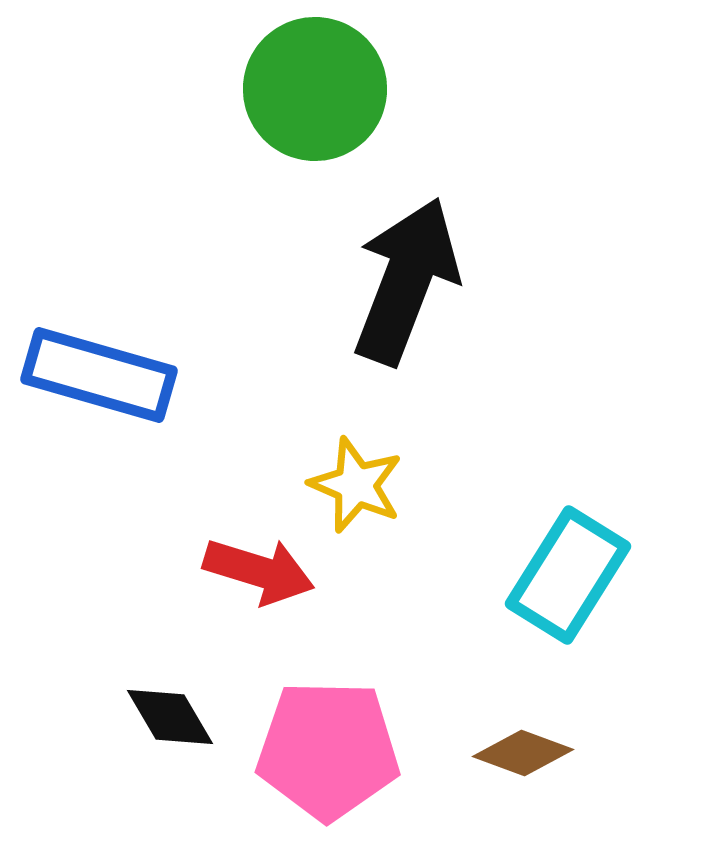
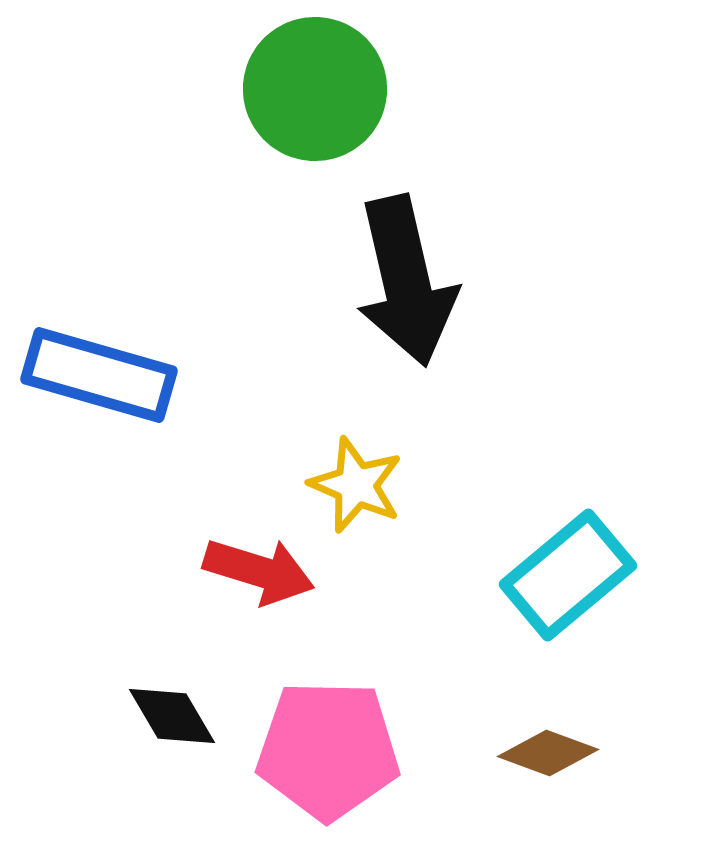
black arrow: rotated 146 degrees clockwise
cyan rectangle: rotated 18 degrees clockwise
black diamond: moved 2 px right, 1 px up
brown diamond: moved 25 px right
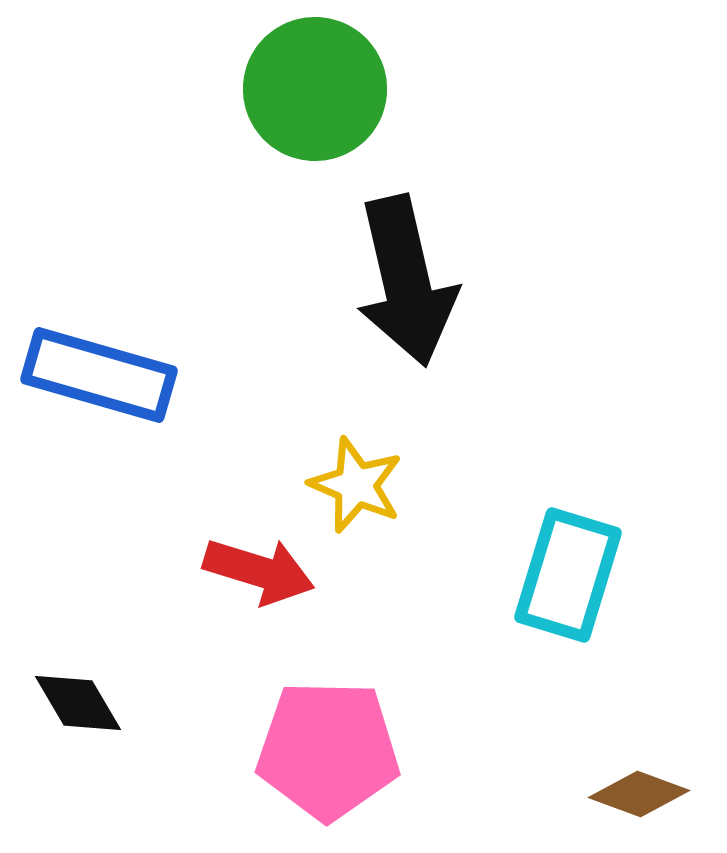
cyan rectangle: rotated 33 degrees counterclockwise
black diamond: moved 94 px left, 13 px up
brown diamond: moved 91 px right, 41 px down
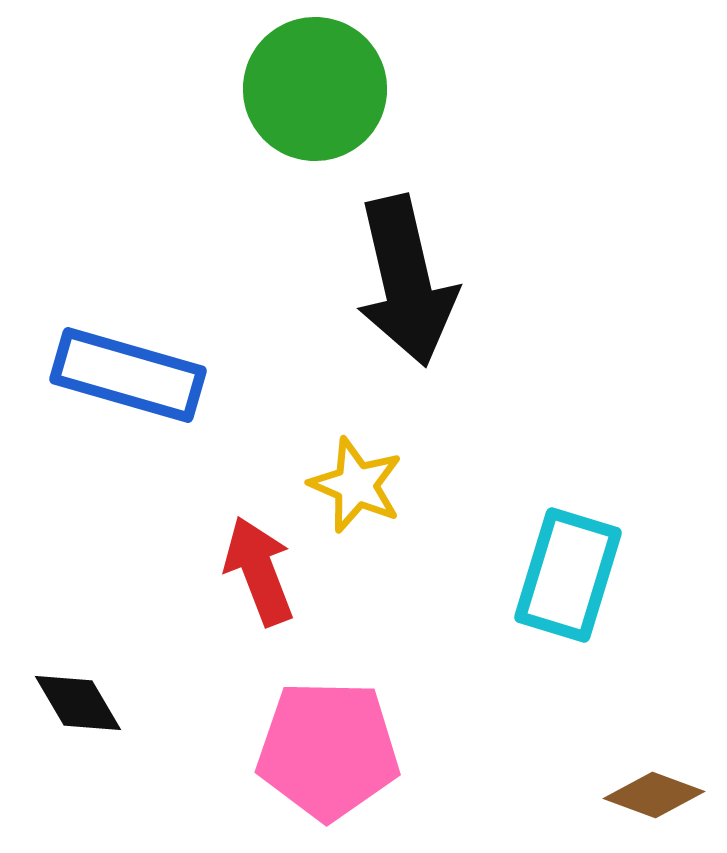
blue rectangle: moved 29 px right
red arrow: rotated 128 degrees counterclockwise
brown diamond: moved 15 px right, 1 px down
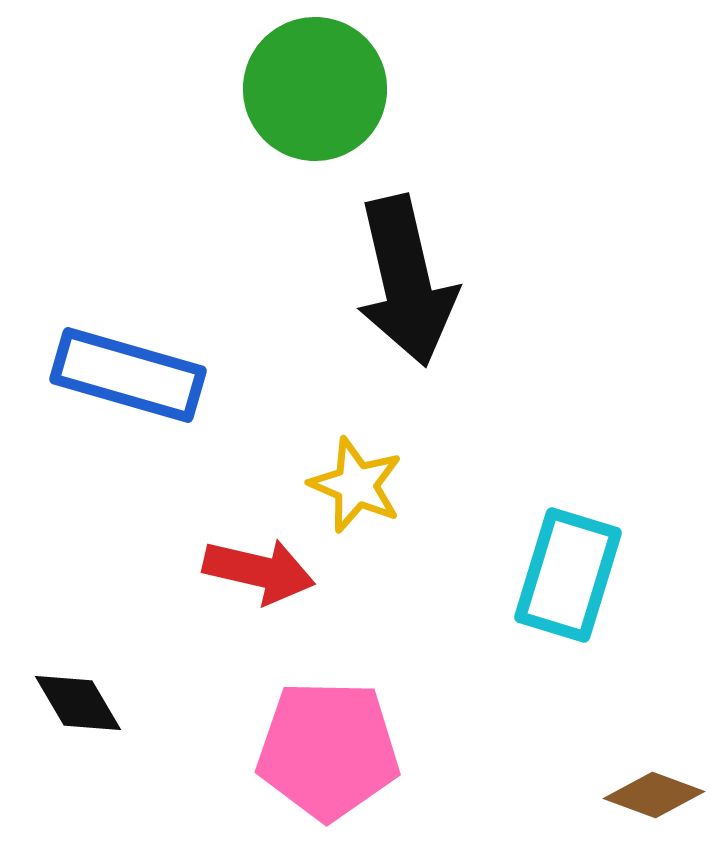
red arrow: rotated 124 degrees clockwise
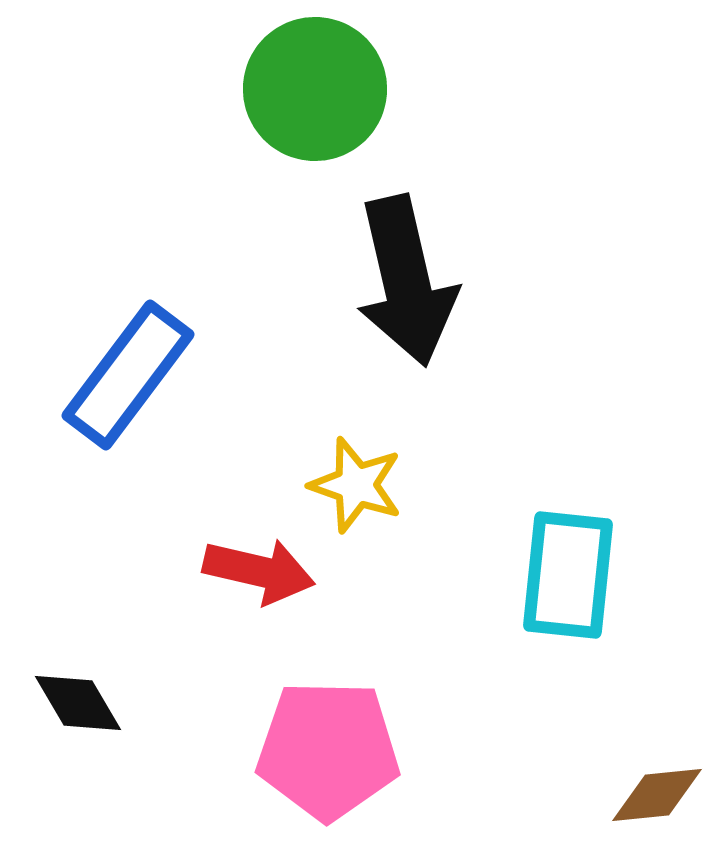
blue rectangle: rotated 69 degrees counterclockwise
yellow star: rotated 4 degrees counterclockwise
cyan rectangle: rotated 11 degrees counterclockwise
brown diamond: moved 3 px right; rotated 26 degrees counterclockwise
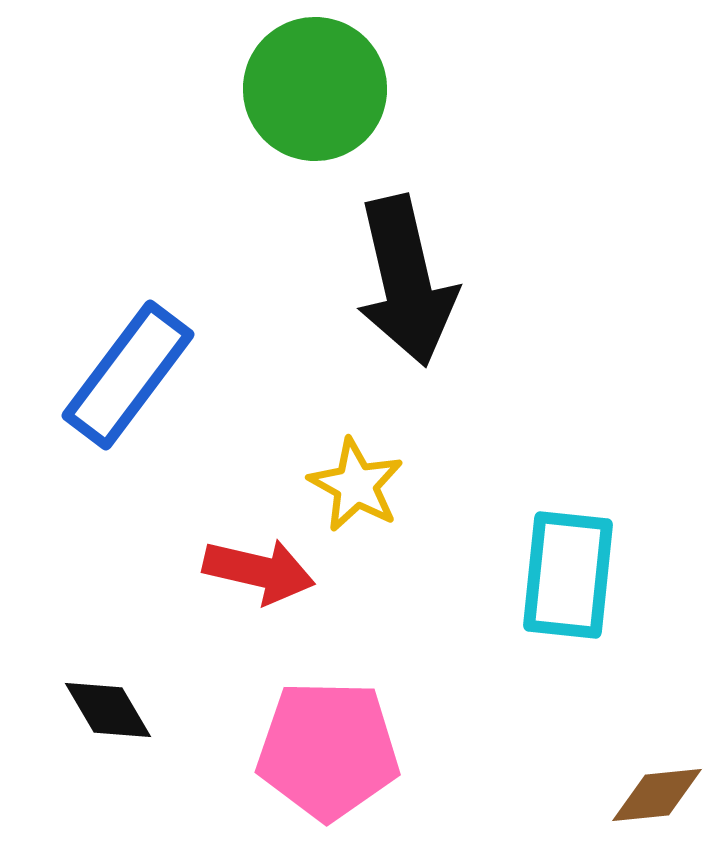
yellow star: rotated 10 degrees clockwise
black diamond: moved 30 px right, 7 px down
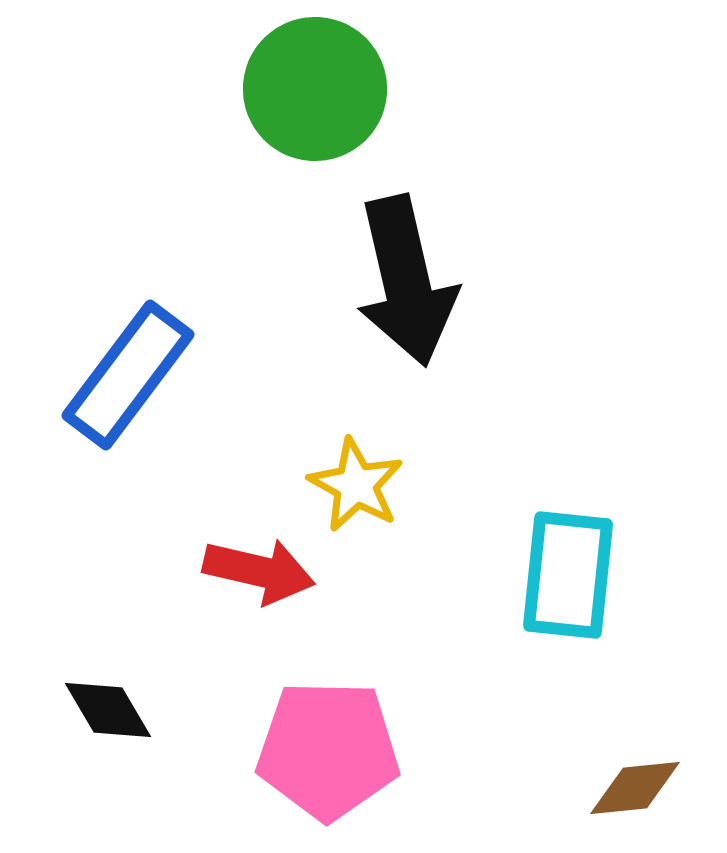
brown diamond: moved 22 px left, 7 px up
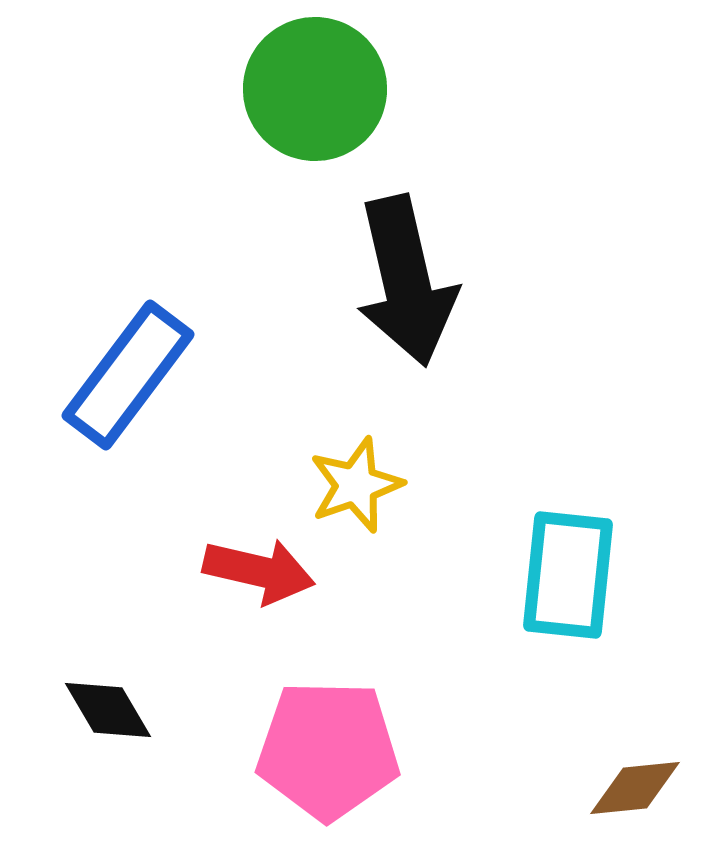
yellow star: rotated 24 degrees clockwise
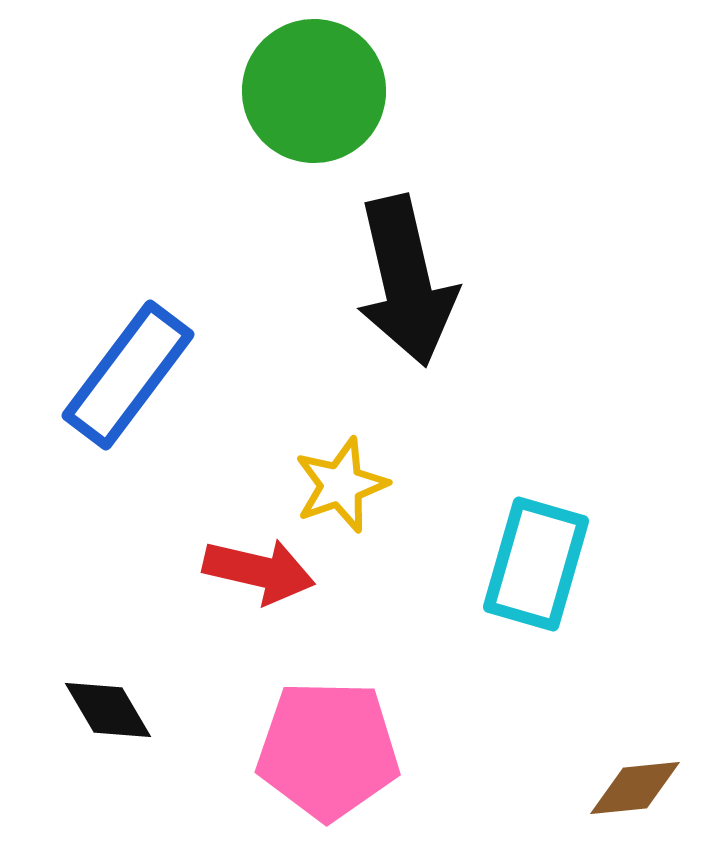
green circle: moved 1 px left, 2 px down
yellow star: moved 15 px left
cyan rectangle: moved 32 px left, 11 px up; rotated 10 degrees clockwise
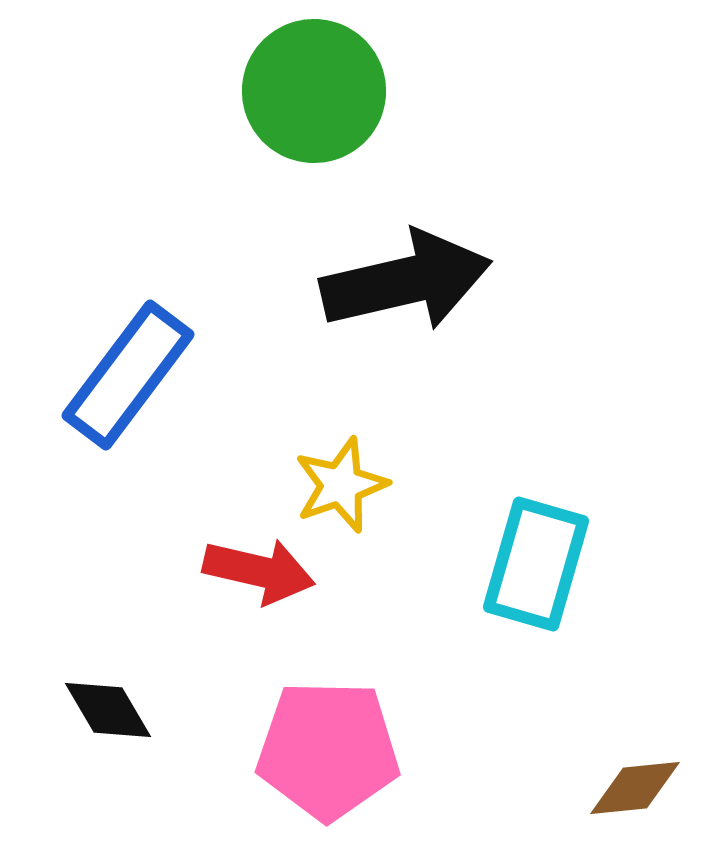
black arrow: rotated 90 degrees counterclockwise
